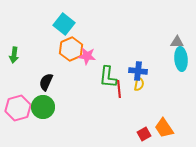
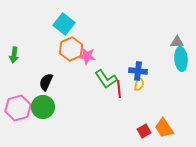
green L-shape: moved 2 px left, 2 px down; rotated 40 degrees counterclockwise
red square: moved 3 px up
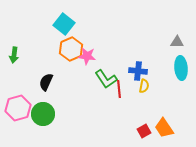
cyan ellipse: moved 9 px down
yellow semicircle: moved 5 px right, 2 px down
green circle: moved 7 px down
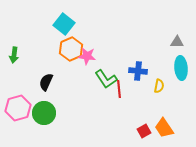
yellow semicircle: moved 15 px right
green circle: moved 1 px right, 1 px up
